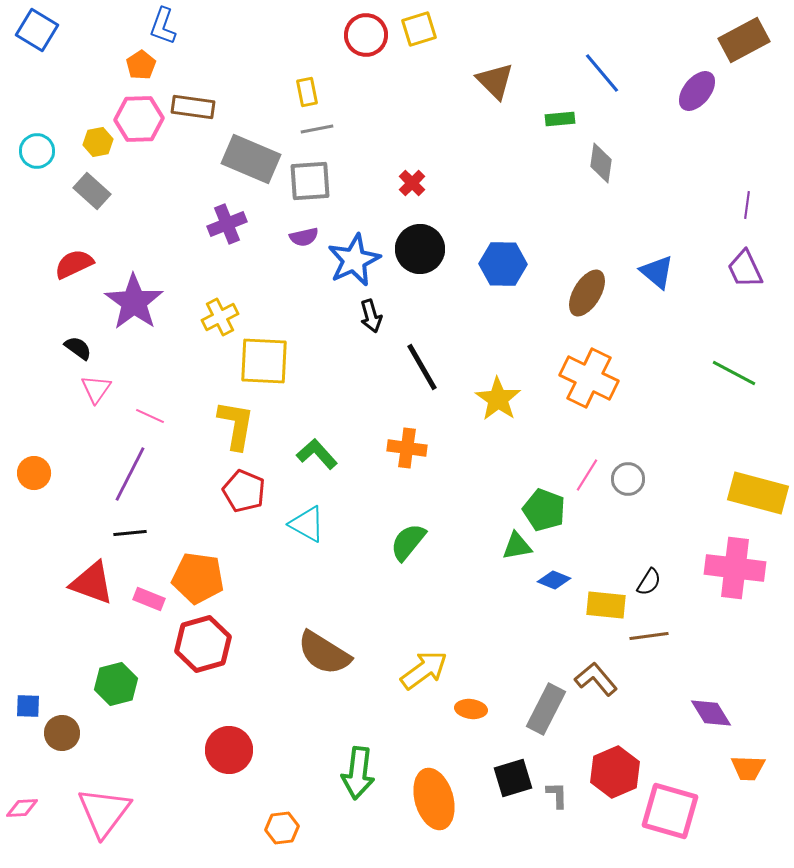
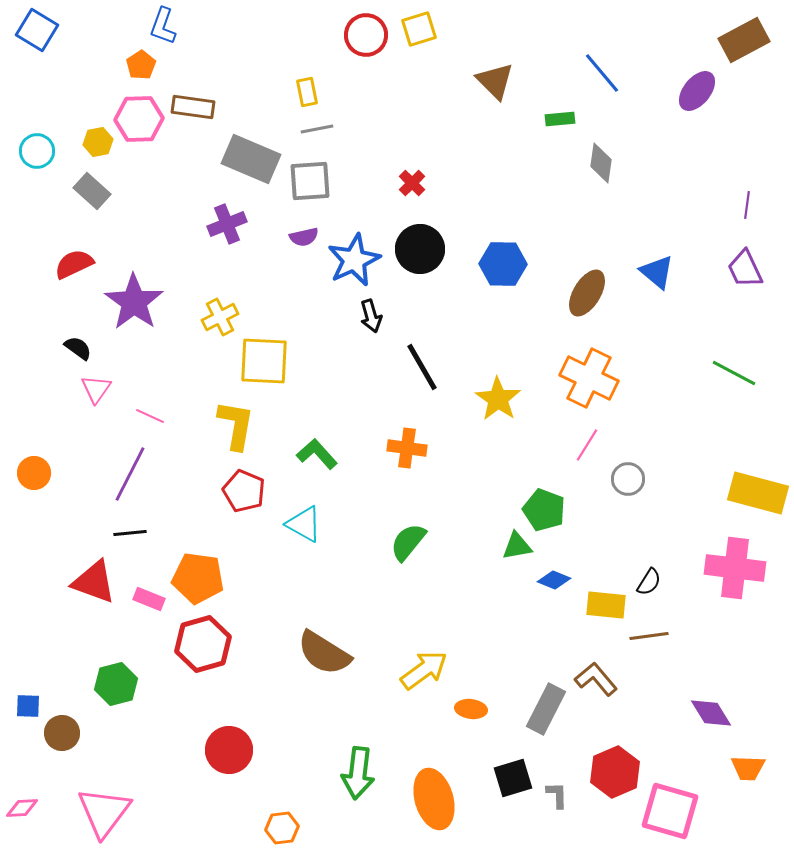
pink line at (587, 475): moved 30 px up
cyan triangle at (307, 524): moved 3 px left
red triangle at (92, 583): moved 2 px right, 1 px up
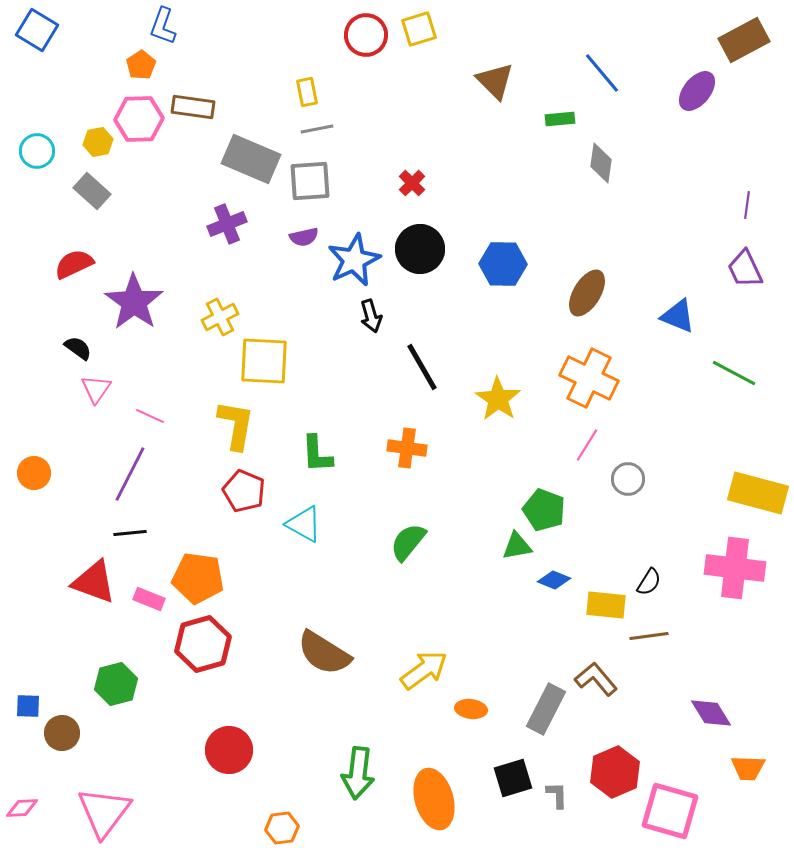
blue triangle at (657, 272): moved 21 px right, 44 px down; rotated 18 degrees counterclockwise
green L-shape at (317, 454): rotated 141 degrees counterclockwise
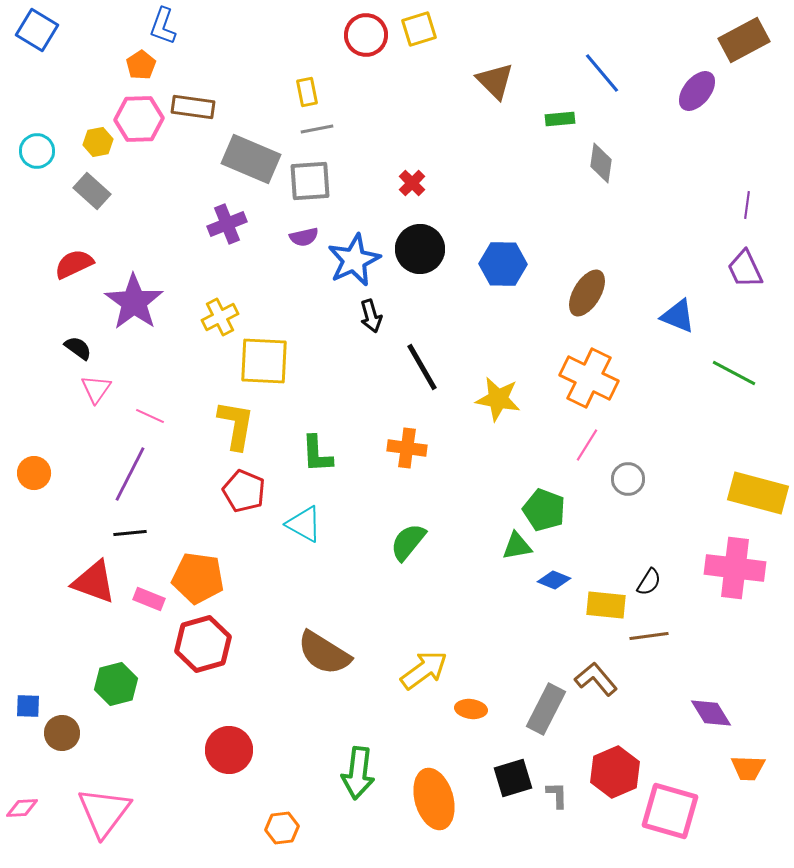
yellow star at (498, 399): rotated 24 degrees counterclockwise
